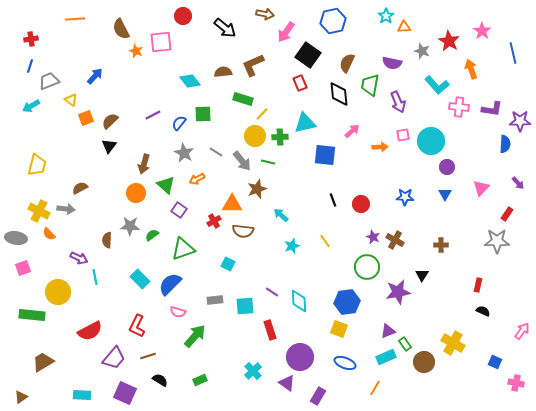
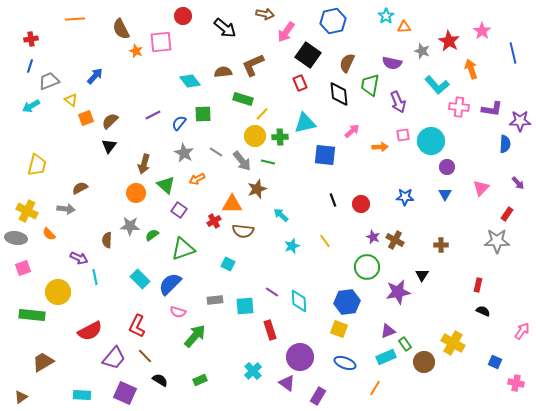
yellow cross at (39, 211): moved 12 px left
brown line at (148, 356): moved 3 px left; rotated 63 degrees clockwise
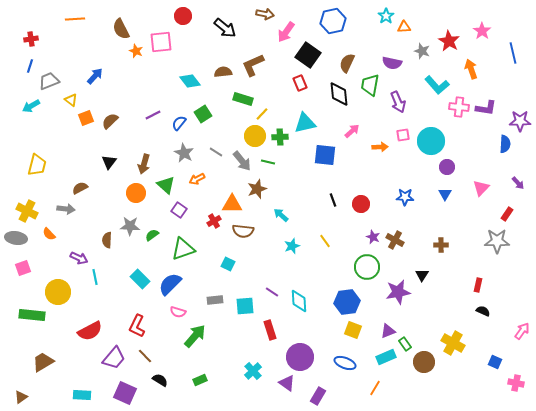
purple L-shape at (492, 109): moved 6 px left, 1 px up
green square at (203, 114): rotated 30 degrees counterclockwise
black triangle at (109, 146): moved 16 px down
yellow square at (339, 329): moved 14 px right, 1 px down
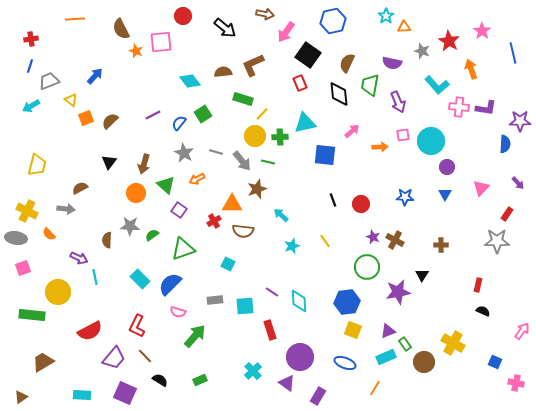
gray line at (216, 152): rotated 16 degrees counterclockwise
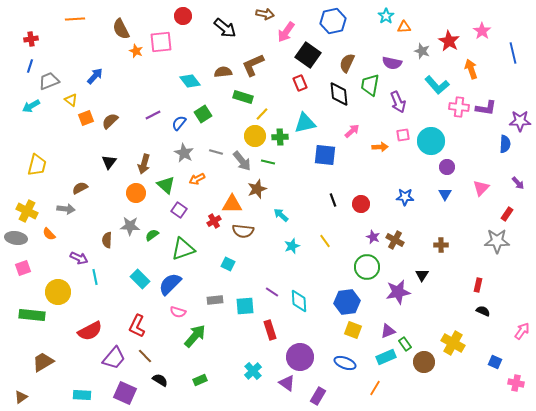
green rectangle at (243, 99): moved 2 px up
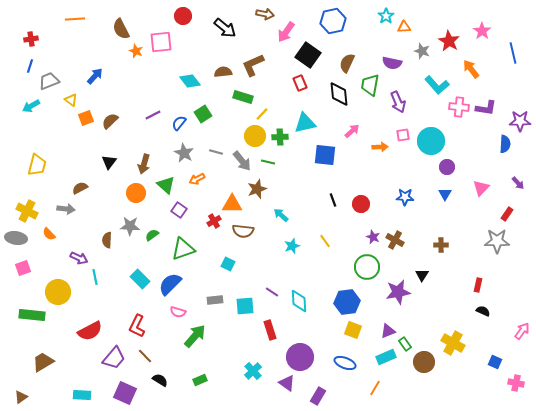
orange arrow at (471, 69): rotated 18 degrees counterclockwise
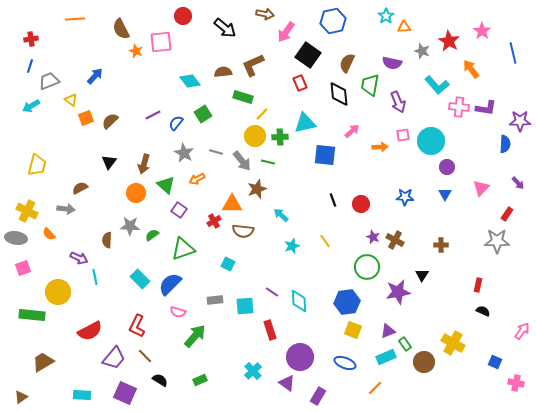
blue semicircle at (179, 123): moved 3 px left
orange line at (375, 388): rotated 14 degrees clockwise
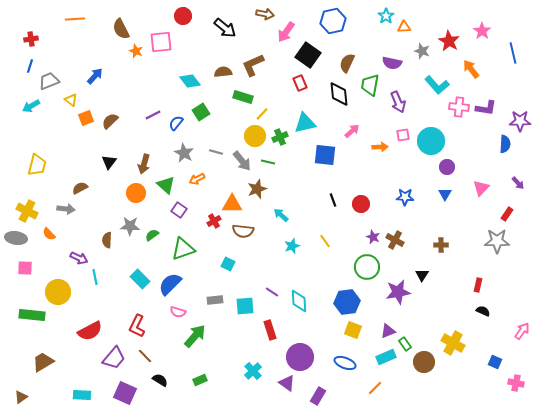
green square at (203, 114): moved 2 px left, 2 px up
green cross at (280, 137): rotated 21 degrees counterclockwise
pink square at (23, 268): moved 2 px right; rotated 21 degrees clockwise
